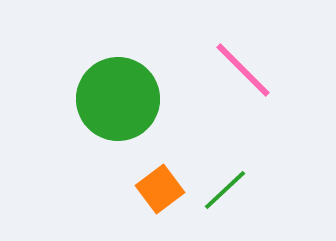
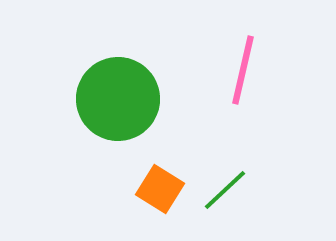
pink line: rotated 58 degrees clockwise
orange square: rotated 21 degrees counterclockwise
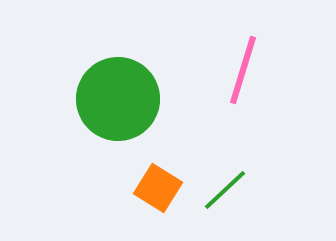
pink line: rotated 4 degrees clockwise
orange square: moved 2 px left, 1 px up
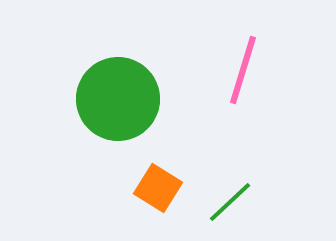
green line: moved 5 px right, 12 px down
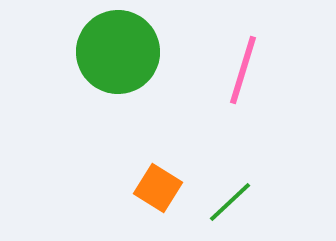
green circle: moved 47 px up
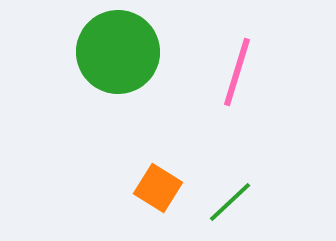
pink line: moved 6 px left, 2 px down
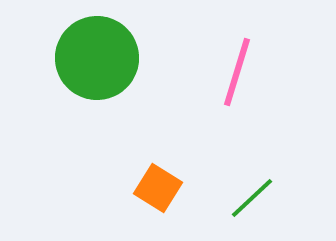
green circle: moved 21 px left, 6 px down
green line: moved 22 px right, 4 px up
